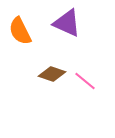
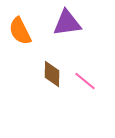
purple triangle: rotated 32 degrees counterclockwise
brown diamond: rotated 72 degrees clockwise
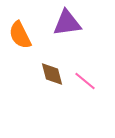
orange semicircle: moved 4 px down
brown diamond: rotated 16 degrees counterclockwise
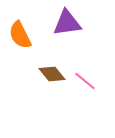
brown diamond: rotated 24 degrees counterclockwise
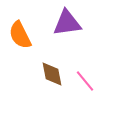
brown diamond: rotated 28 degrees clockwise
pink line: rotated 10 degrees clockwise
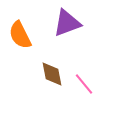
purple triangle: rotated 12 degrees counterclockwise
pink line: moved 1 px left, 3 px down
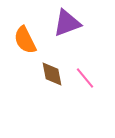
orange semicircle: moved 5 px right, 5 px down
pink line: moved 1 px right, 6 px up
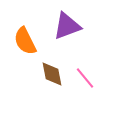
purple triangle: moved 3 px down
orange semicircle: moved 1 px down
